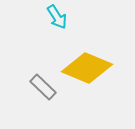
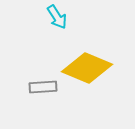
gray rectangle: rotated 48 degrees counterclockwise
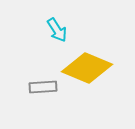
cyan arrow: moved 13 px down
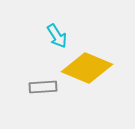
cyan arrow: moved 6 px down
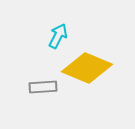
cyan arrow: moved 1 px right; rotated 120 degrees counterclockwise
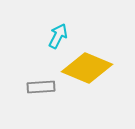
gray rectangle: moved 2 px left
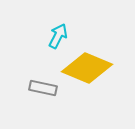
gray rectangle: moved 2 px right, 1 px down; rotated 16 degrees clockwise
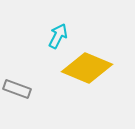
gray rectangle: moved 26 px left, 1 px down; rotated 8 degrees clockwise
